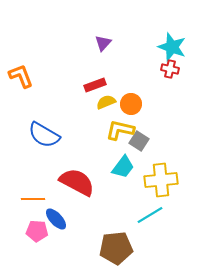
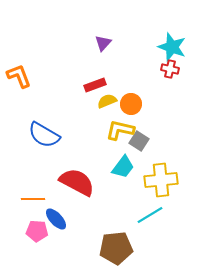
orange L-shape: moved 2 px left
yellow semicircle: moved 1 px right, 1 px up
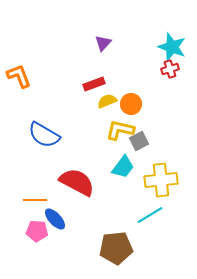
red cross: rotated 30 degrees counterclockwise
red rectangle: moved 1 px left, 1 px up
gray square: rotated 30 degrees clockwise
orange line: moved 2 px right, 1 px down
blue ellipse: moved 1 px left
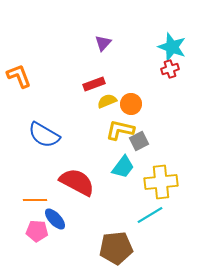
yellow cross: moved 2 px down
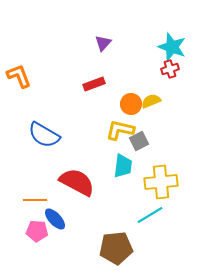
yellow semicircle: moved 44 px right
cyan trapezoid: moved 1 px up; rotated 30 degrees counterclockwise
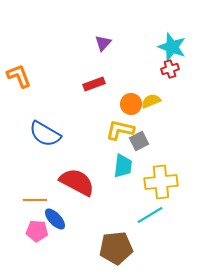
blue semicircle: moved 1 px right, 1 px up
